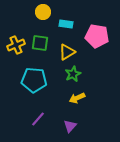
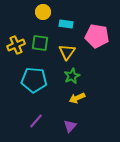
yellow triangle: rotated 24 degrees counterclockwise
green star: moved 1 px left, 2 px down
purple line: moved 2 px left, 2 px down
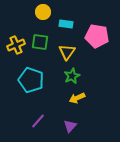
green square: moved 1 px up
cyan pentagon: moved 3 px left; rotated 15 degrees clockwise
purple line: moved 2 px right
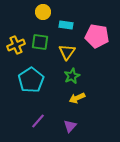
cyan rectangle: moved 1 px down
cyan pentagon: rotated 20 degrees clockwise
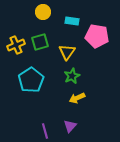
cyan rectangle: moved 6 px right, 4 px up
green square: rotated 24 degrees counterclockwise
purple line: moved 7 px right, 10 px down; rotated 56 degrees counterclockwise
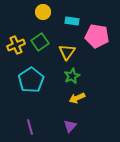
green square: rotated 18 degrees counterclockwise
purple line: moved 15 px left, 4 px up
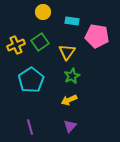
yellow arrow: moved 8 px left, 2 px down
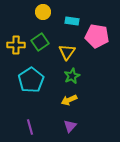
yellow cross: rotated 24 degrees clockwise
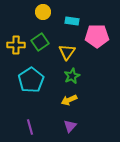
pink pentagon: rotated 10 degrees counterclockwise
